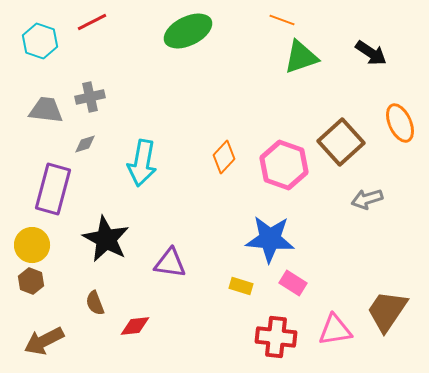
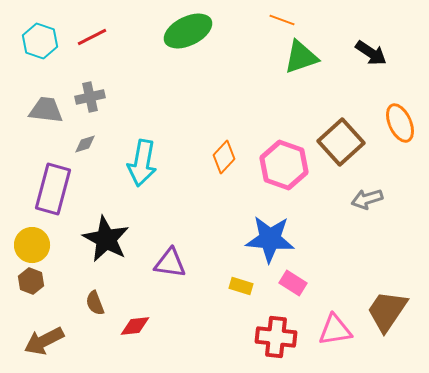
red line: moved 15 px down
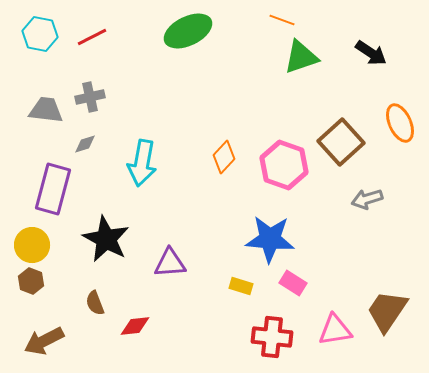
cyan hexagon: moved 7 px up; rotated 8 degrees counterclockwise
purple triangle: rotated 12 degrees counterclockwise
red cross: moved 4 px left
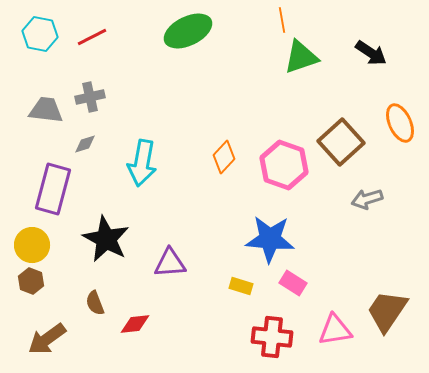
orange line: rotated 60 degrees clockwise
red diamond: moved 2 px up
brown arrow: moved 3 px right, 2 px up; rotated 9 degrees counterclockwise
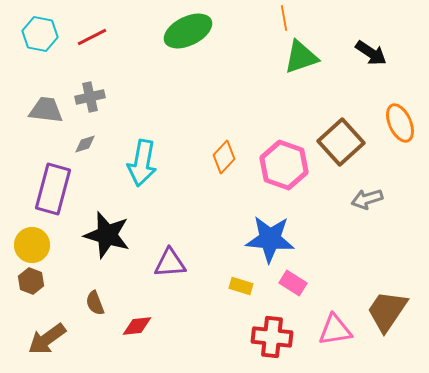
orange line: moved 2 px right, 2 px up
black star: moved 1 px right, 4 px up; rotated 12 degrees counterclockwise
red diamond: moved 2 px right, 2 px down
